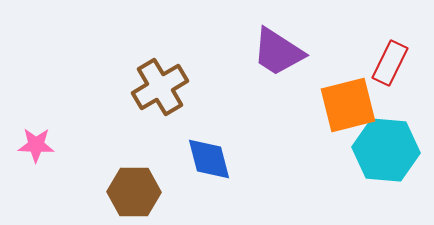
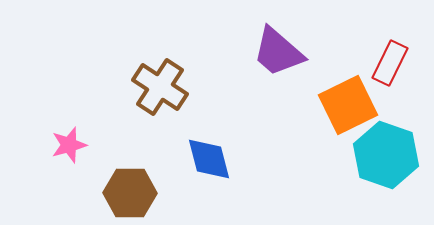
purple trapezoid: rotated 8 degrees clockwise
brown cross: rotated 26 degrees counterclockwise
orange square: rotated 12 degrees counterclockwise
pink star: moved 33 px right; rotated 18 degrees counterclockwise
cyan hexagon: moved 5 px down; rotated 14 degrees clockwise
brown hexagon: moved 4 px left, 1 px down
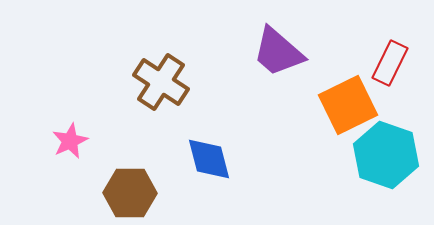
brown cross: moved 1 px right, 5 px up
pink star: moved 1 px right, 4 px up; rotated 9 degrees counterclockwise
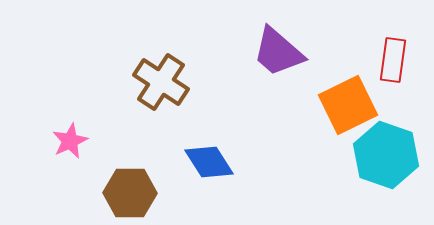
red rectangle: moved 3 px right, 3 px up; rotated 18 degrees counterclockwise
blue diamond: moved 3 px down; rotated 18 degrees counterclockwise
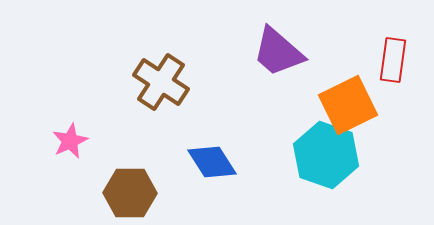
cyan hexagon: moved 60 px left
blue diamond: moved 3 px right
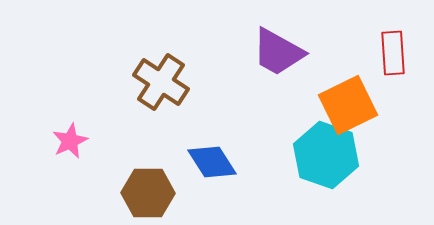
purple trapezoid: rotated 12 degrees counterclockwise
red rectangle: moved 7 px up; rotated 12 degrees counterclockwise
brown hexagon: moved 18 px right
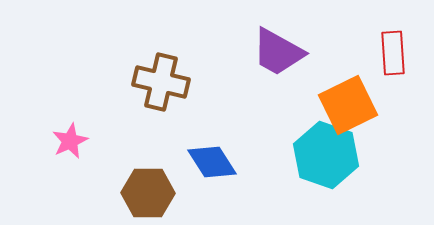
brown cross: rotated 20 degrees counterclockwise
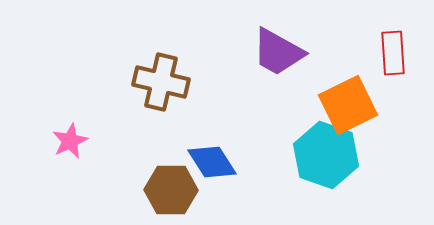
brown hexagon: moved 23 px right, 3 px up
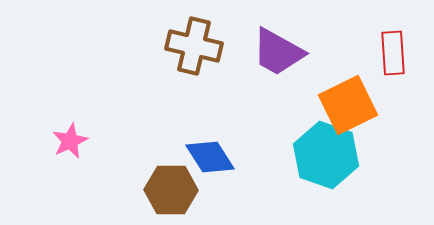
brown cross: moved 33 px right, 36 px up
blue diamond: moved 2 px left, 5 px up
